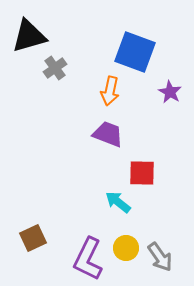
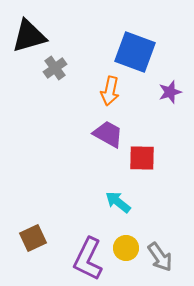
purple star: rotated 25 degrees clockwise
purple trapezoid: rotated 8 degrees clockwise
red square: moved 15 px up
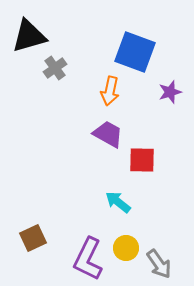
red square: moved 2 px down
gray arrow: moved 1 px left, 7 px down
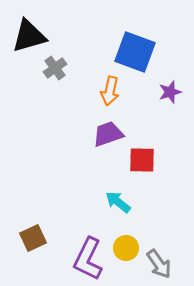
purple trapezoid: rotated 48 degrees counterclockwise
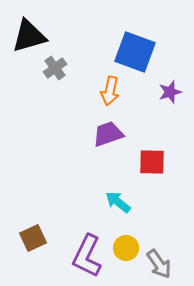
red square: moved 10 px right, 2 px down
purple L-shape: moved 1 px left, 3 px up
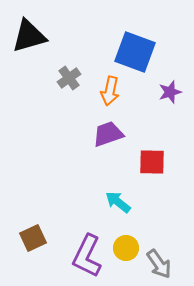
gray cross: moved 14 px right, 10 px down
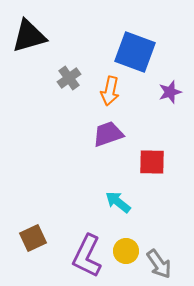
yellow circle: moved 3 px down
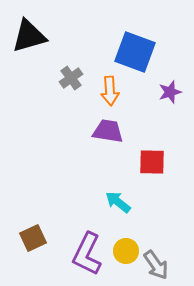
gray cross: moved 2 px right
orange arrow: rotated 16 degrees counterclockwise
purple trapezoid: moved 3 px up; rotated 28 degrees clockwise
purple L-shape: moved 2 px up
gray arrow: moved 3 px left, 1 px down
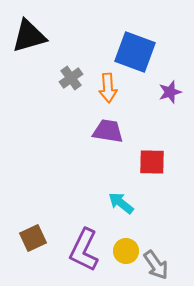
orange arrow: moved 2 px left, 3 px up
cyan arrow: moved 3 px right, 1 px down
purple L-shape: moved 3 px left, 4 px up
